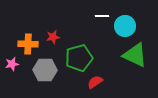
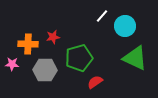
white line: rotated 48 degrees counterclockwise
green triangle: moved 3 px down
pink star: rotated 16 degrees clockwise
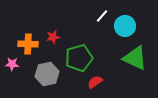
gray hexagon: moved 2 px right, 4 px down; rotated 15 degrees counterclockwise
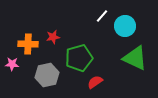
gray hexagon: moved 1 px down
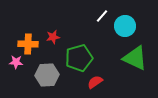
pink star: moved 4 px right, 2 px up
gray hexagon: rotated 10 degrees clockwise
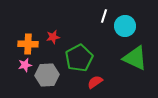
white line: moved 2 px right; rotated 24 degrees counterclockwise
green pentagon: rotated 12 degrees counterclockwise
pink star: moved 9 px right, 3 px down; rotated 16 degrees counterclockwise
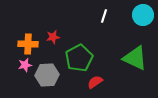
cyan circle: moved 18 px right, 11 px up
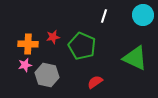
green pentagon: moved 3 px right, 12 px up; rotated 20 degrees counterclockwise
gray hexagon: rotated 15 degrees clockwise
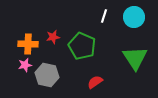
cyan circle: moved 9 px left, 2 px down
green triangle: rotated 32 degrees clockwise
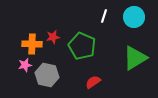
orange cross: moved 4 px right
green triangle: rotated 32 degrees clockwise
red semicircle: moved 2 px left
